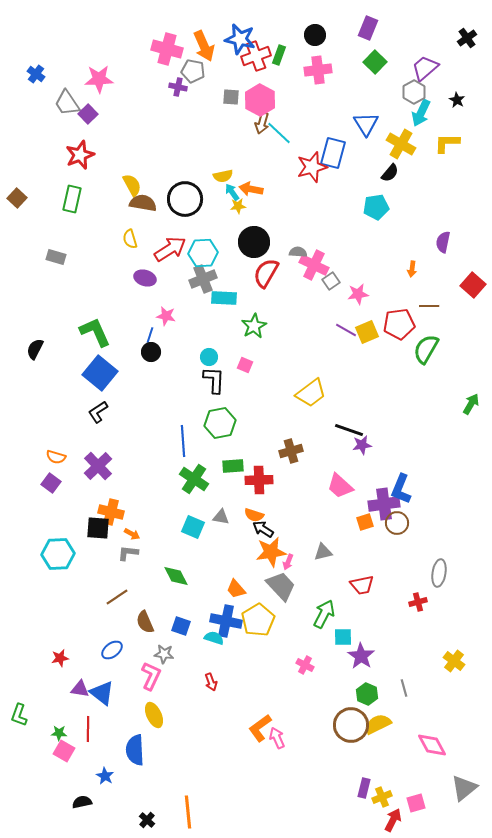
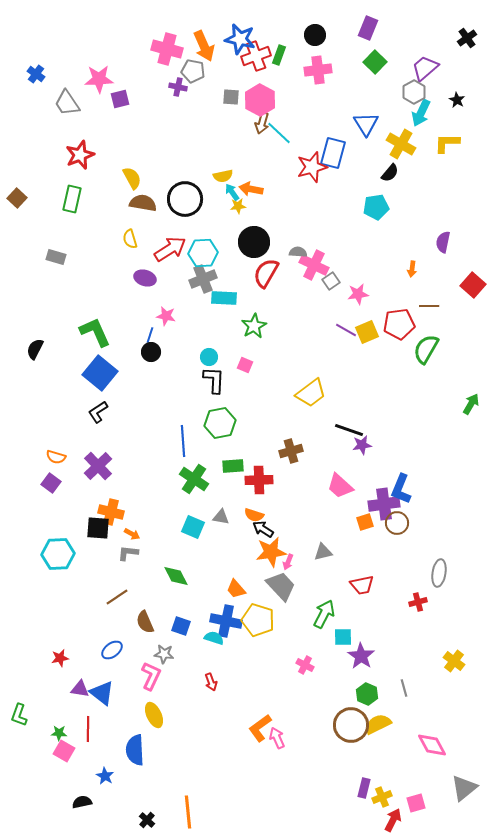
purple square at (88, 114): moved 32 px right, 15 px up; rotated 30 degrees clockwise
yellow semicircle at (132, 185): moved 7 px up
yellow pentagon at (258, 620): rotated 24 degrees counterclockwise
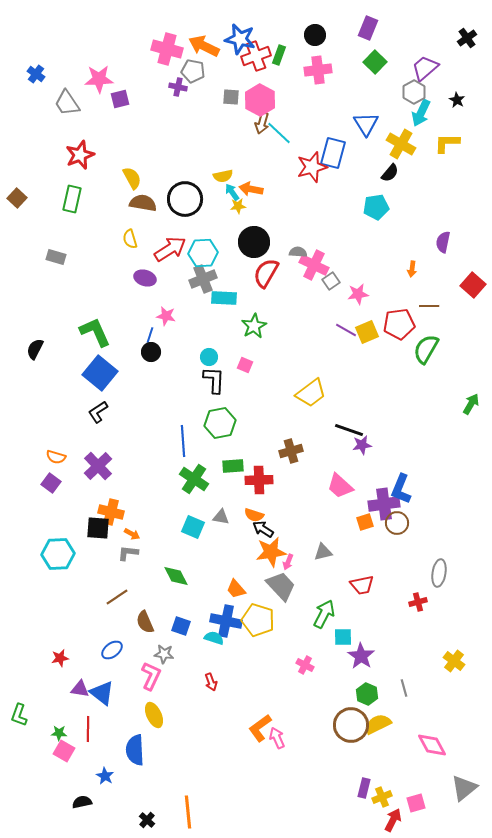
orange arrow at (204, 46): rotated 140 degrees clockwise
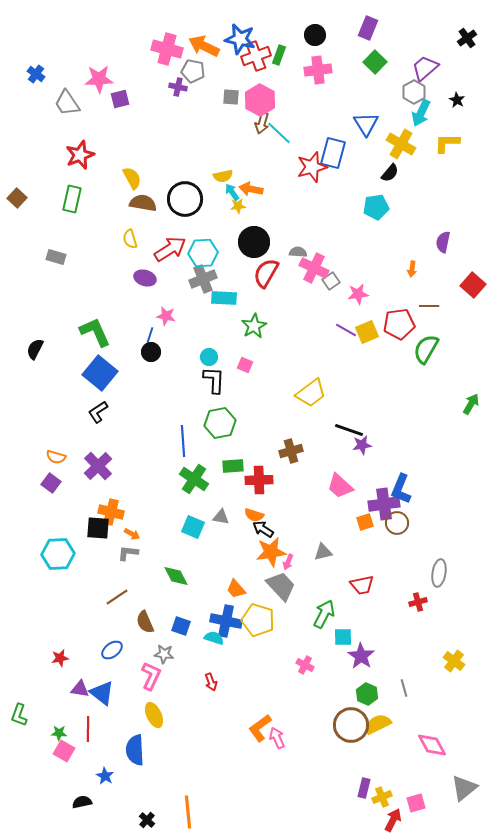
pink cross at (314, 265): moved 3 px down
